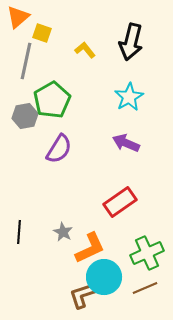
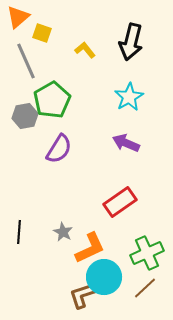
gray line: rotated 36 degrees counterclockwise
brown line: rotated 20 degrees counterclockwise
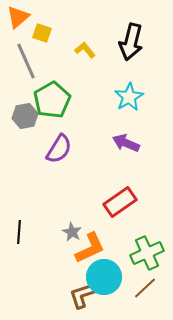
gray star: moved 9 px right
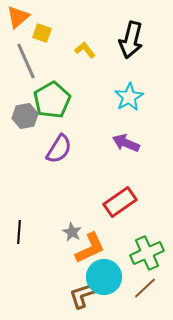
black arrow: moved 2 px up
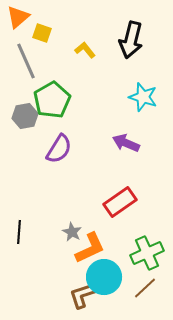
cyan star: moved 14 px right; rotated 24 degrees counterclockwise
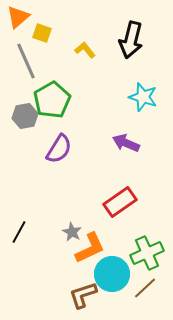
black line: rotated 25 degrees clockwise
cyan circle: moved 8 px right, 3 px up
